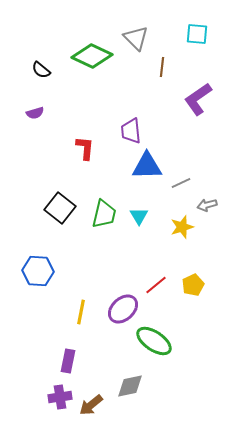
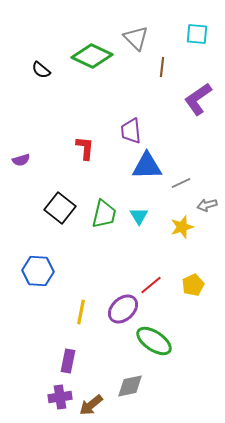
purple semicircle: moved 14 px left, 47 px down
red line: moved 5 px left
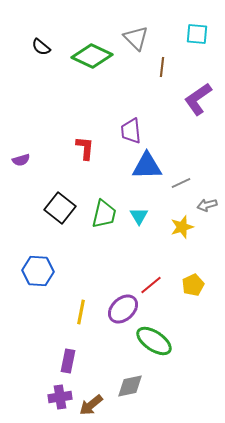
black semicircle: moved 23 px up
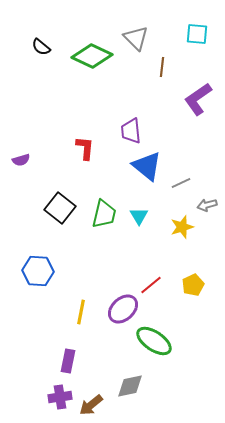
blue triangle: rotated 40 degrees clockwise
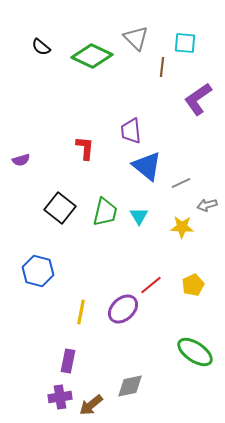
cyan square: moved 12 px left, 9 px down
green trapezoid: moved 1 px right, 2 px up
yellow star: rotated 20 degrees clockwise
blue hexagon: rotated 12 degrees clockwise
green ellipse: moved 41 px right, 11 px down
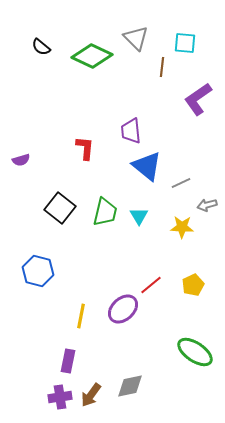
yellow line: moved 4 px down
brown arrow: moved 10 px up; rotated 15 degrees counterclockwise
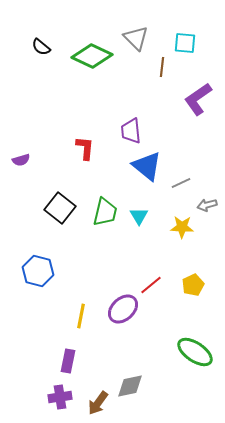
brown arrow: moved 7 px right, 8 px down
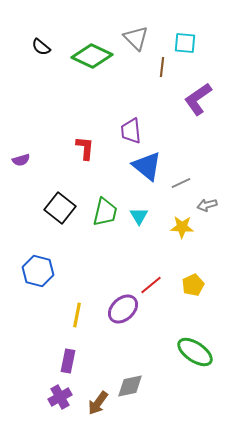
yellow line: moved 4 px left, 1 px up
purple cross: rotated 20 degrees counterclockwise
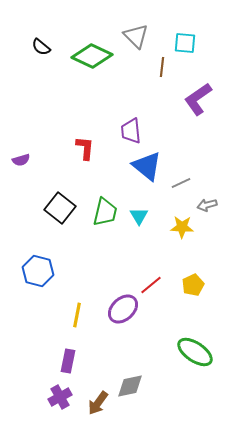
gray triangle: moved 2 px up
